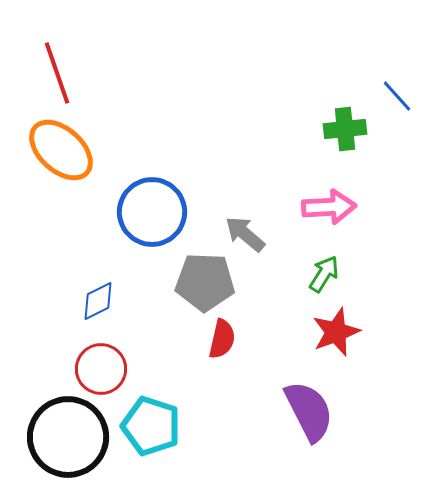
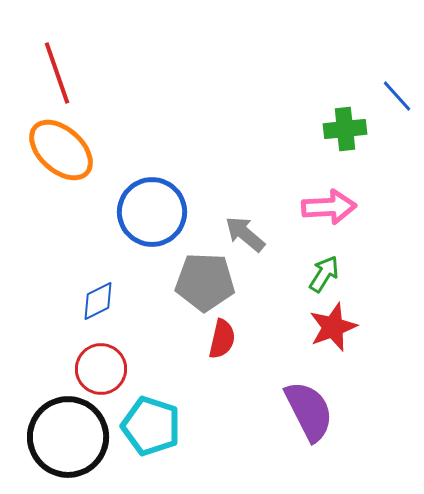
red star: moved 3 px left, 5 px up
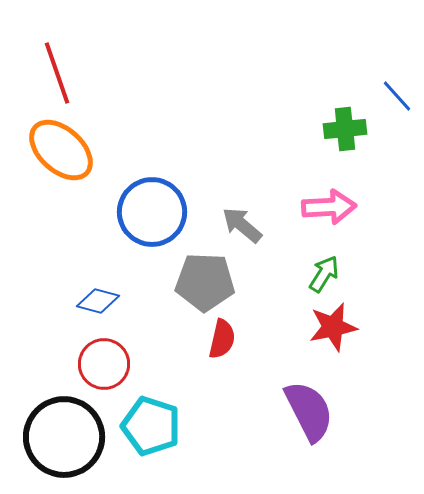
gray arrow: moved 3 px left, 9 px up
blue diamond: rotated 42 degrees clockwise
red star: rotated 9 degrees clockwise
red circle: moved 3 px right, 5 px up
black circle: moved 4 px left
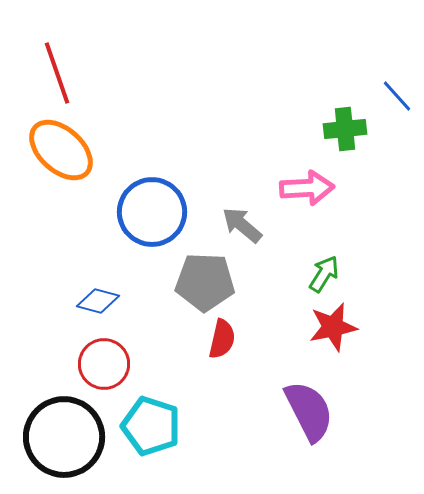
pink arrow: moved 22 px left, 19 px up
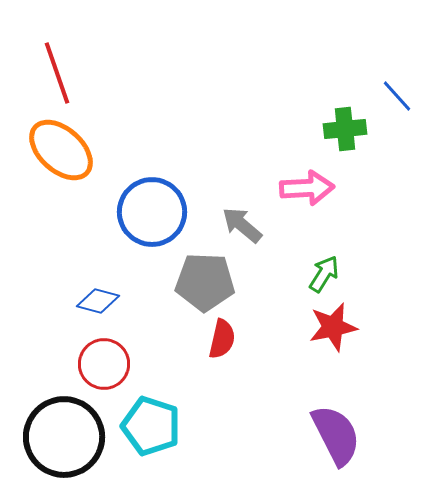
purple semicircle: moved 27 px right, 24 px down
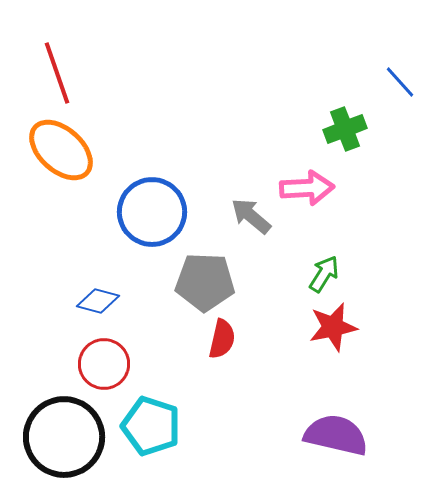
blue line: moved 3 px right, 14 px up
green cross: rotated 15 degrees counterclockwise
gray arrow: moved 9 px right, 9 px up
purple semicircle: rotated 50 degrees counterclockwise
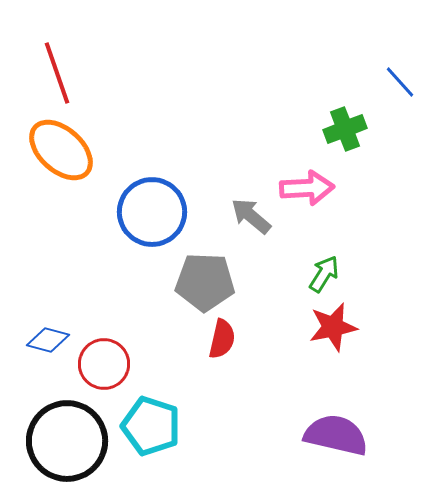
blue diamond: moved 50 px left, 39 px down
black circle: moved 3 px right, 4 px down
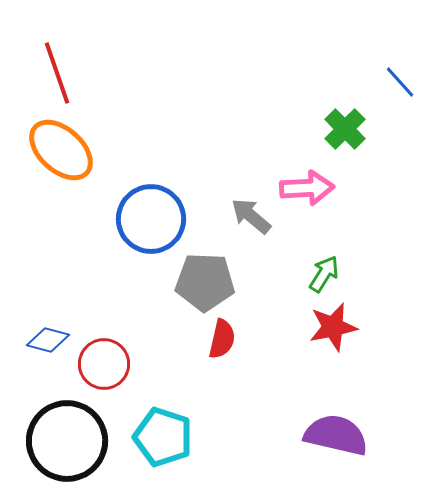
green cross: rotated 24 degrees counterclockwise
blue circle: moved 1 px left, 7 px down
cyan pentagon: moved 12 px right, 11 px down
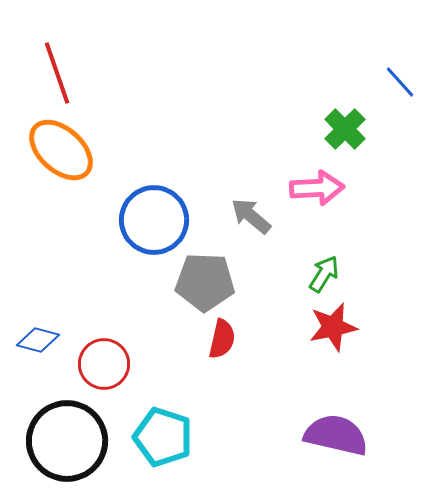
pink arrow: moved 10 px right
blue circle: moved 3 px right, 1 px down
blue diamond: moved 10 px left
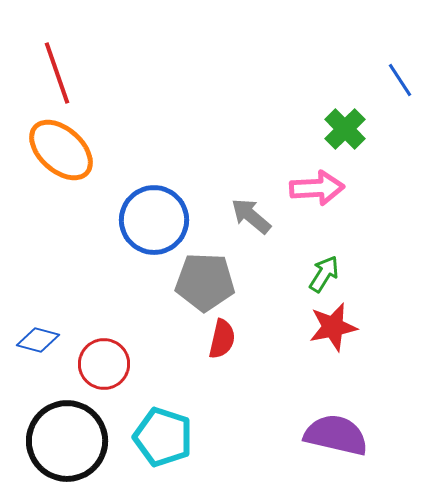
blue line: moved 2 px up; rotated 9 degrees clockwise
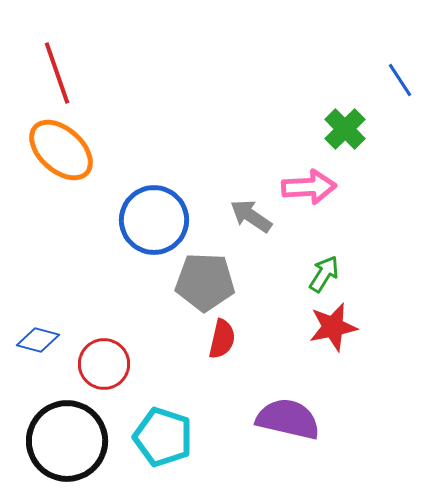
pink arrow: moved 8 px left, 1 px up
gray arrow: rotated 6 degrees counterclockwise
purple semicircle: moved 48 px left, 16 px up
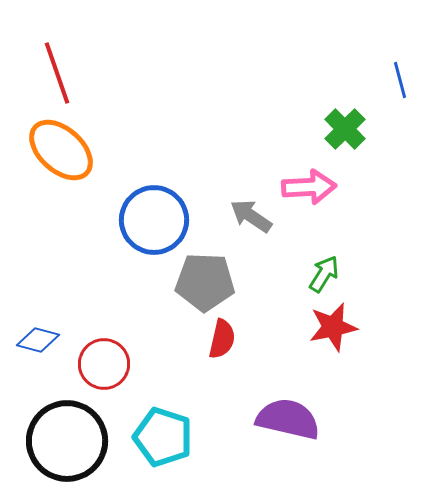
blue line: rotated 18 degrees clockwise
